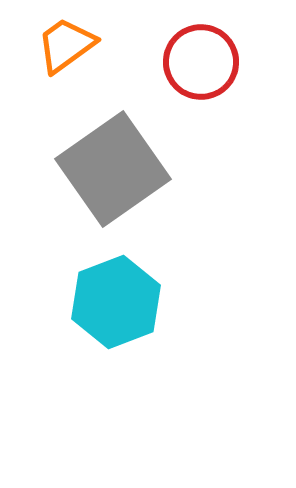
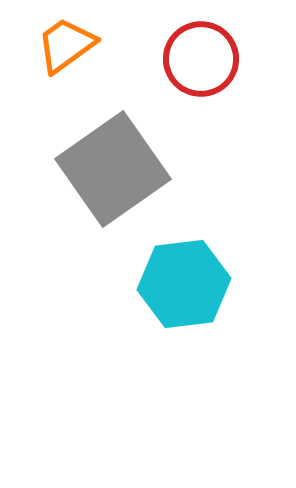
red circle: moved 3 px up
cyan hexagon: moved 68 px right, 18 px up; rotated 14 degrees clockwise
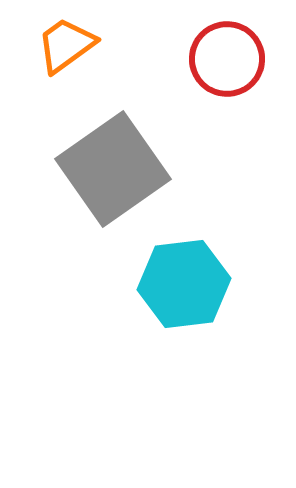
red circle: moved 26 px right
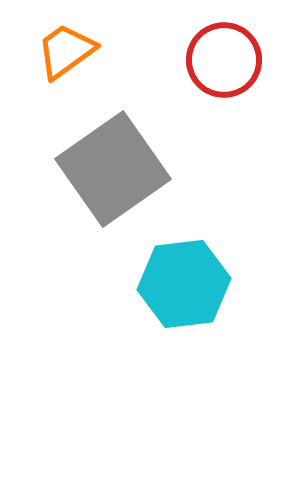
orange trapezoid: moved 6 px down
red circle: moved 3 px left, 1 px down
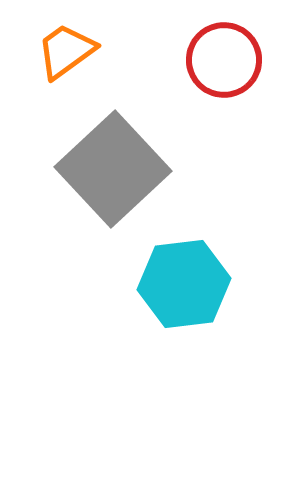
gray square: rotated 8 degrees counterclockwise
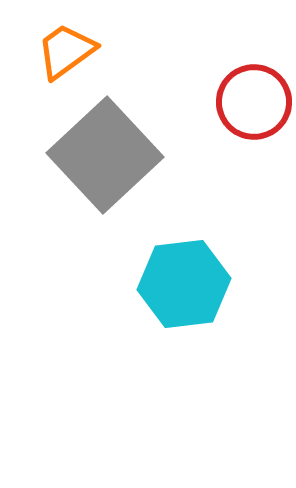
red circle: moved 30 px right, 42 px down
gray square: moved 8 px left, 14 px up
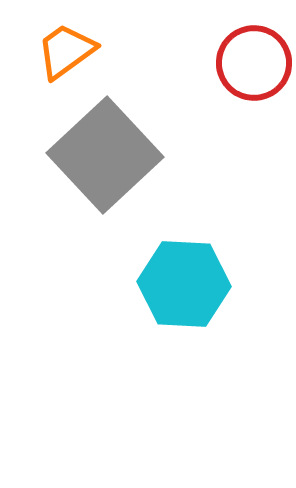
red circle: moved 39 px up
cyan hexagon: rotated 10 degrees clockwise
